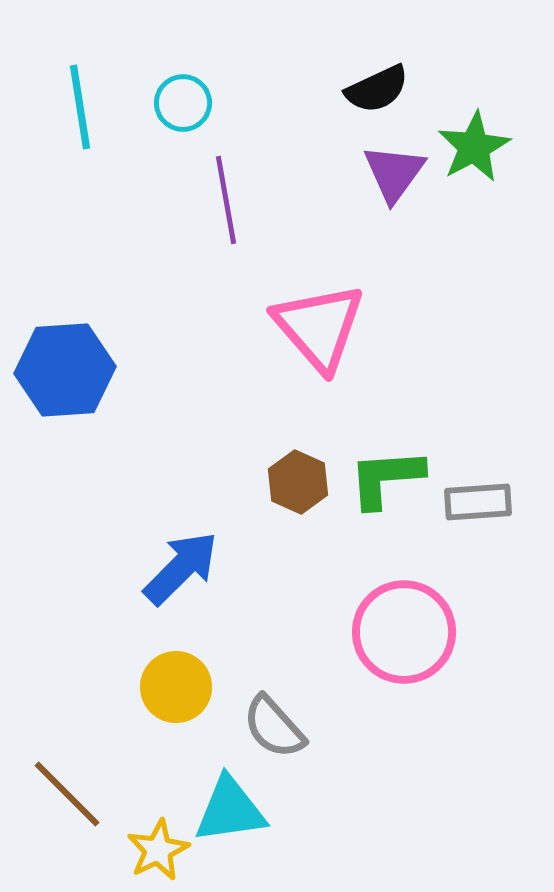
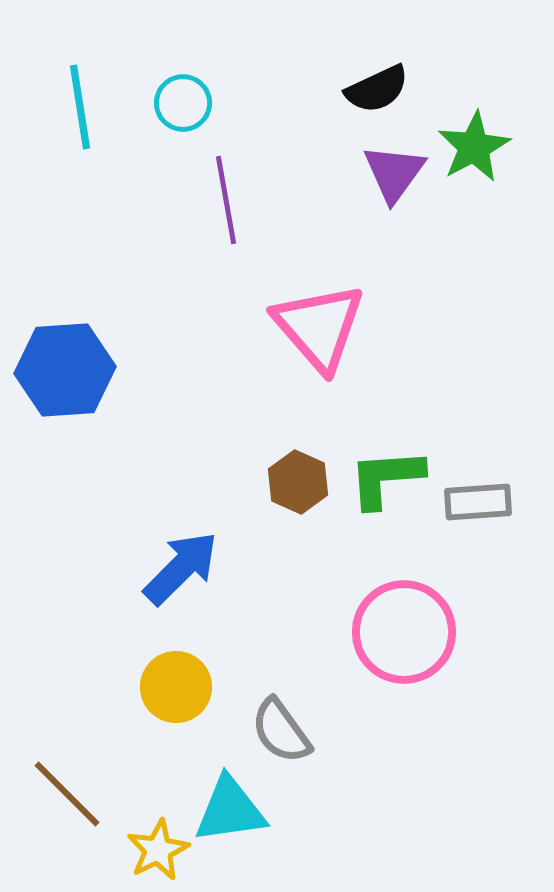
gray semicircle: moved 7 px right, 4 px down; rotated 6 degrees clockwise
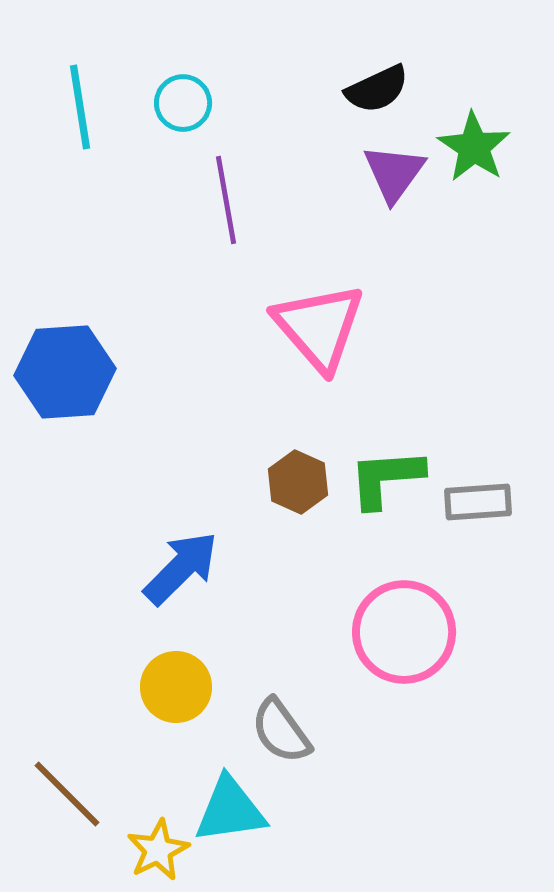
green star: rotated 10 degrees counterclockwise
blue hexagon: moved 2 px down
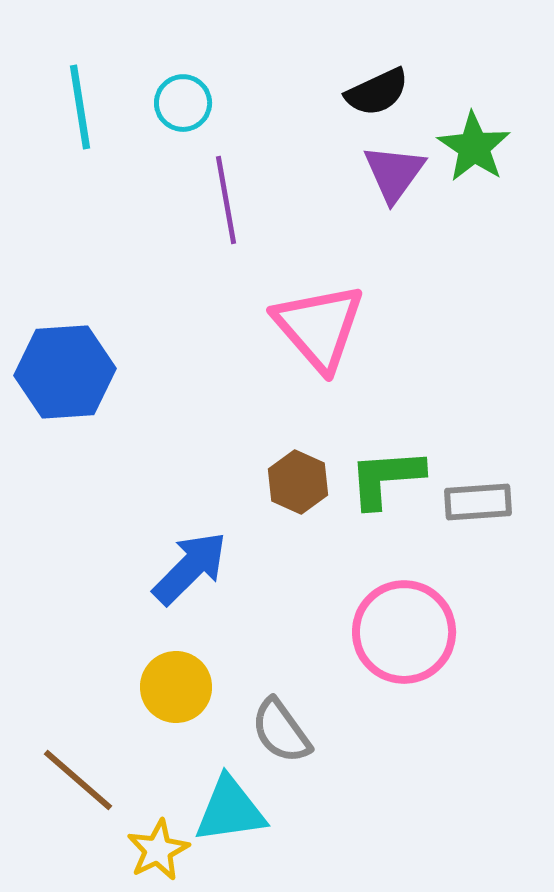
black semicircle: moved 3 px down
blue arrow: moved 9 px right
brown line: moved 11 px right, 14 px up; rotated 4 degrees counterclockwise
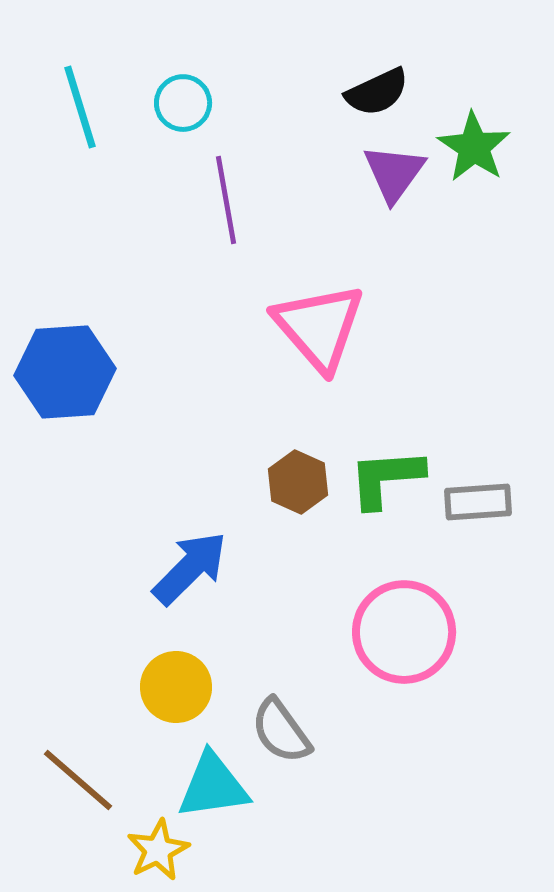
cyan line: rotated 8 degrees counterclockwise
cyan triangle: moved 17 px left, 24 px up
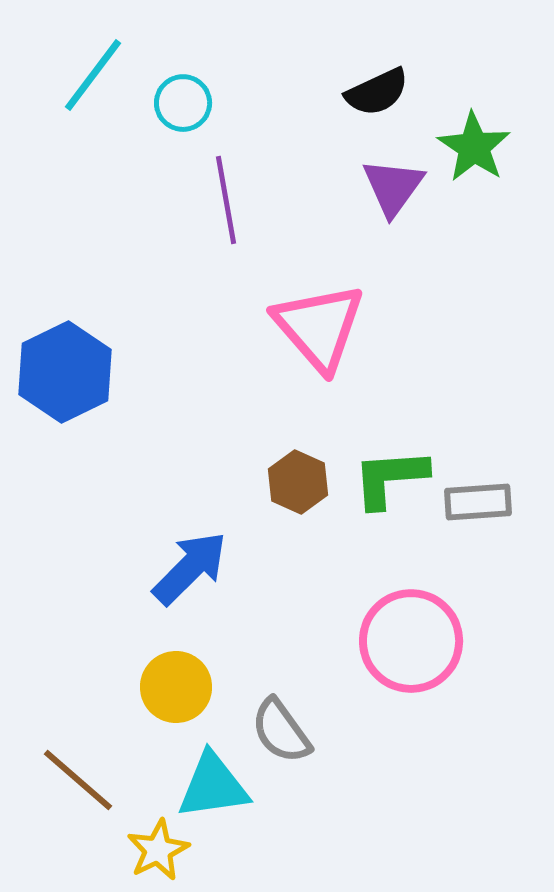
cyan line: moved 13 px right, 32 px up; rotated 54 degrees clockwise
purple triangle: moved 1 px left, 14 px down
blue hexagon: rotated 22 degrees counterclockwise
green L-shape: moved 4 px right
pink circle: moved 7 px right, 9 px down
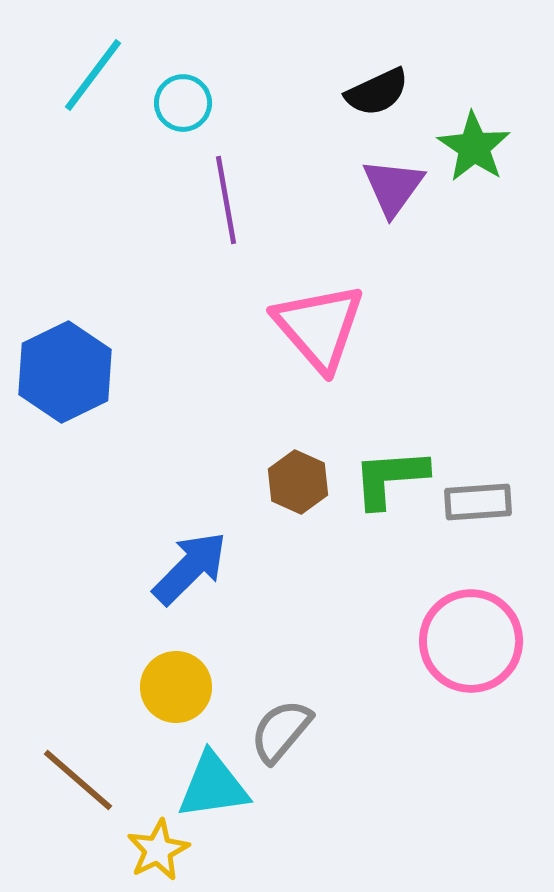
pink circle: moved 60 px right
gray semicircle: rotated 76 degrees clockwise
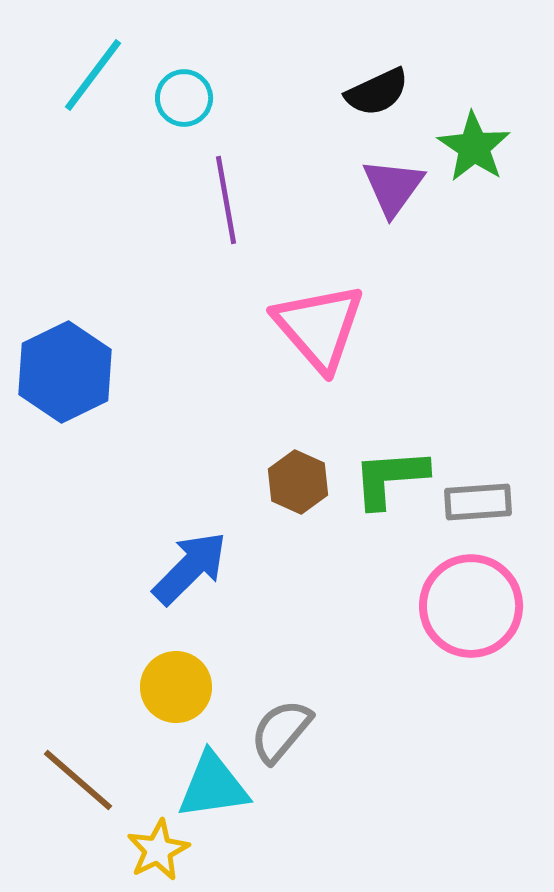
cyan circle: moved 1 px right, 5 px up
pink circle: moved 35 px up
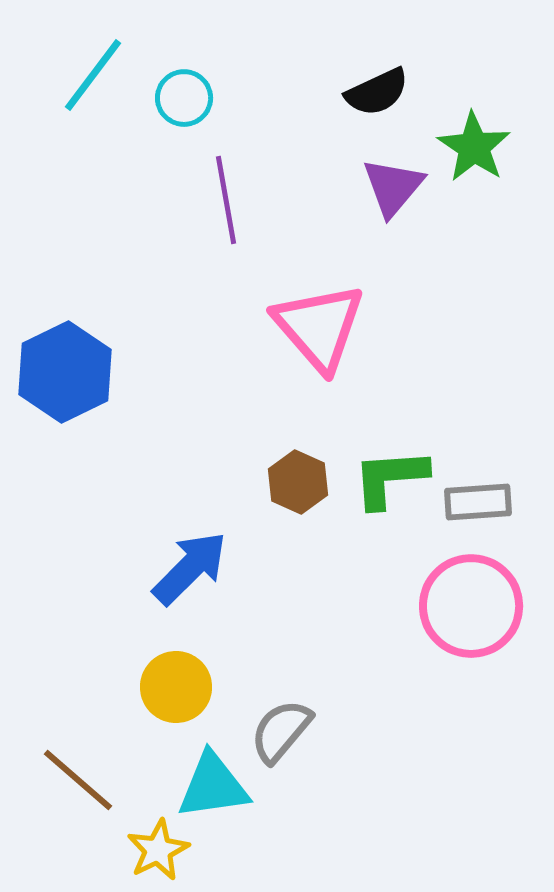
purple triangle: rotated 4 degrees clockwise
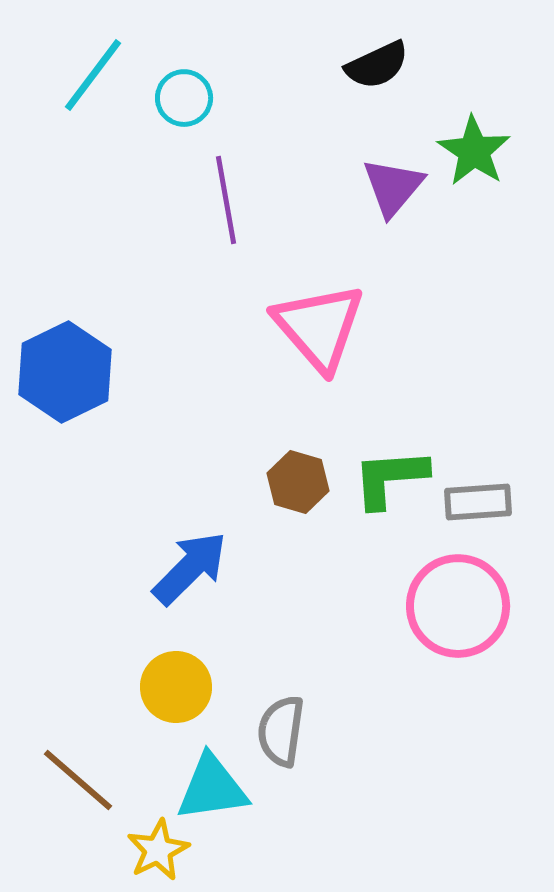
black semicircle: moved 27 px up
green star: moved 4 px down
brown hexagon: rotated 8 degrees counterclockwise
pink circle: moved 13 px left
gray semicircle: rotated 32 degrees counterclockwise
cyan triangle: moved 1 px left, 2 px down
